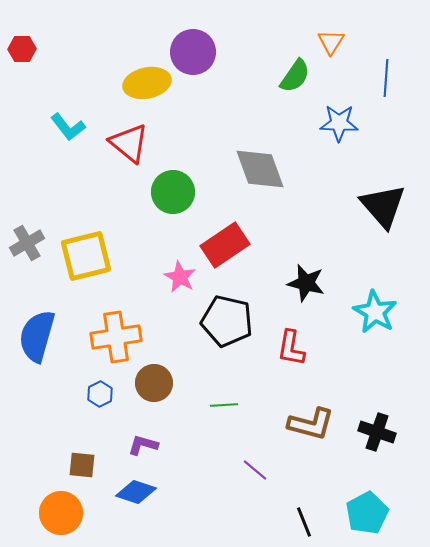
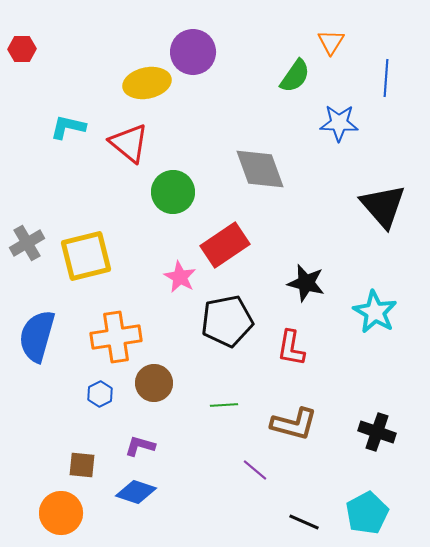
cyan L-shape: rotated 141 degrees clockwise
black pentagon: rotated 24 degrees counterclockwise
brown L-shape: moved 17 px left
purple L-shape: moved 3 px left, 1 px down
black line: rotated 44 degrees counterclockwise
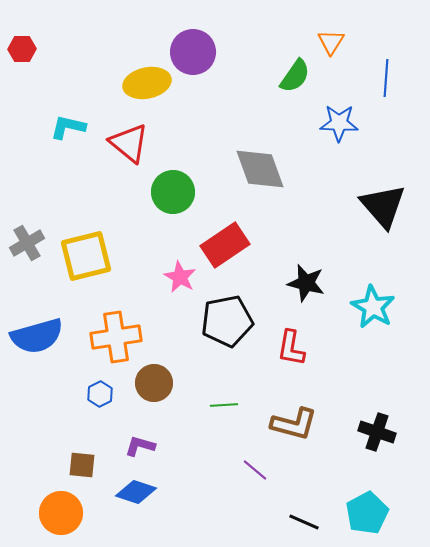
cyan star: moved 2 px left, 5 px up
blue semicircle: rotated 122 degrees counterclockwise
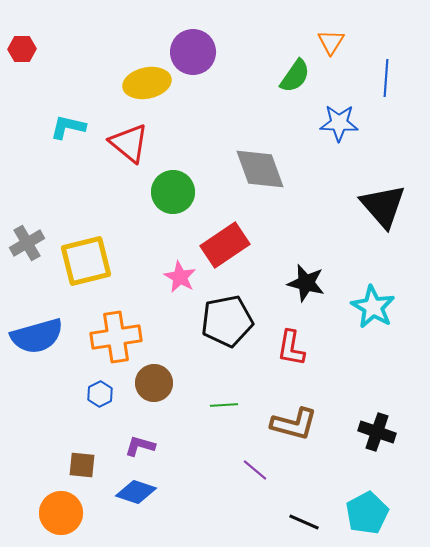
yellow square: moved 5 px down
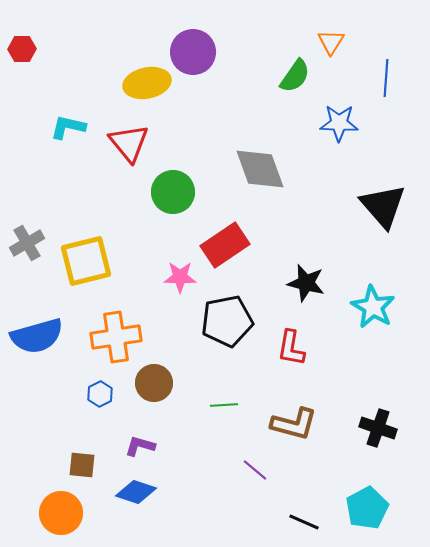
red triangle: rotated 12 degrees clockwise
pink star: rotated 28 degrees counterclockwise
black cross: moved 1 px right, 4 px up
cyan pentagon: moved 5 px up
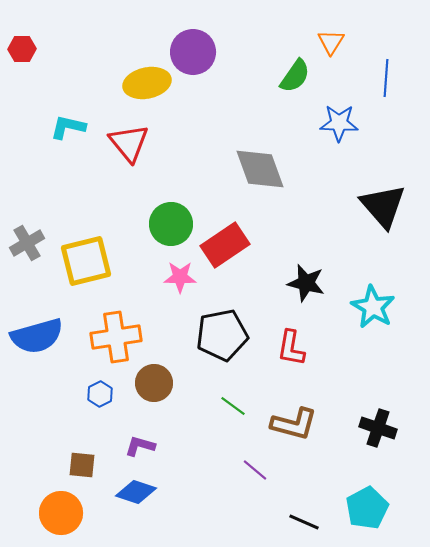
green circle: moved 2 px left, 32 px down
black pentagon: moved 5 px left, 14 px down
green line: moved 9 px right, 1 px down; rotated 40 degrees clockwise
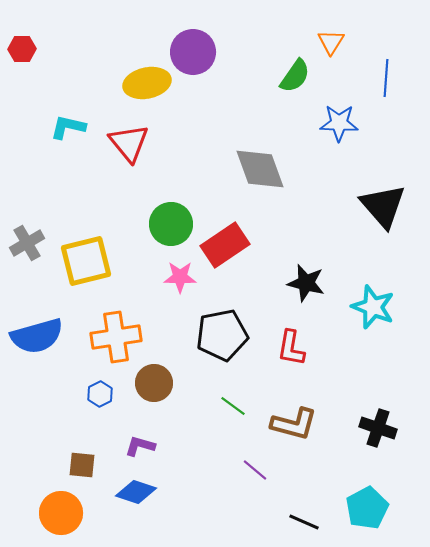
cyan star: rotated 9 degrees counterclockwise
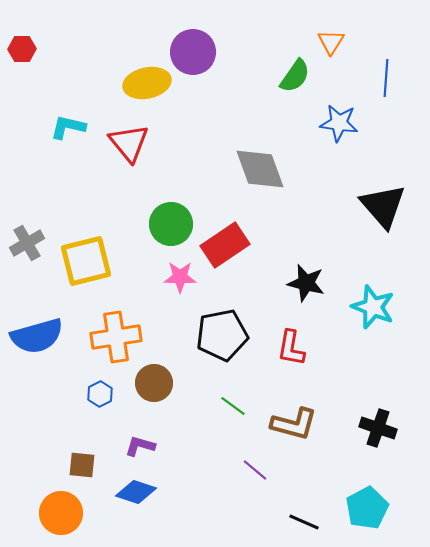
blue star: rotated 6 degrees clockwise
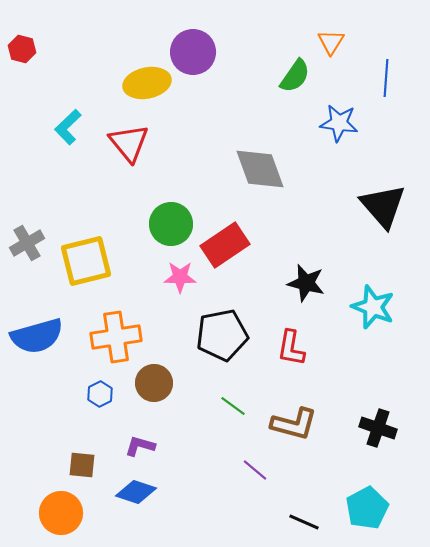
red hexagon: rotated 16 degrees clockwise
cyan L-shape: rotated 57 degrees counterclockwise
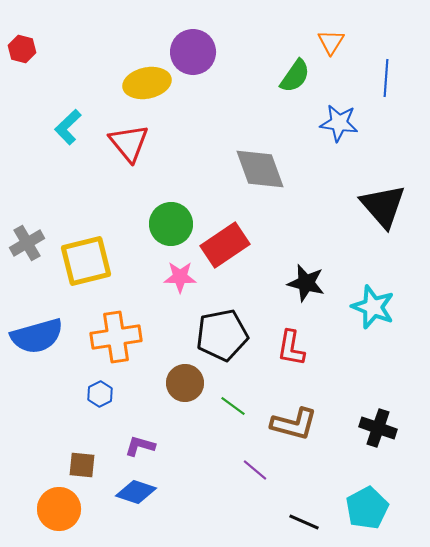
brown circle: moved 31 px right
orange circle: moved 2 px left, 4 px up
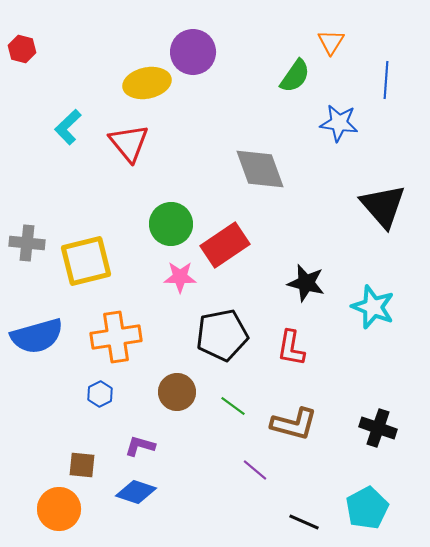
blue line: moved 2 px down
gray cross: rotated 36 degrees clockwise
brown circle: moved 8 px left, 9 px down
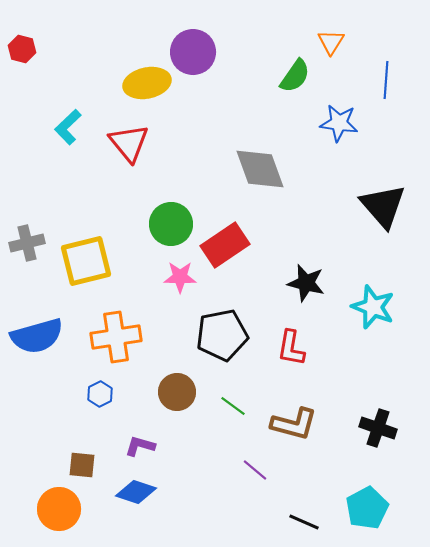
gray cross: rotated 20 degrees counterclockwise
